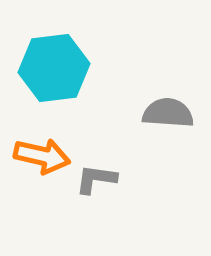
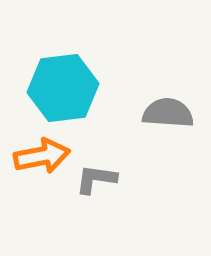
cyan hexagon: moved 9 px right, 20 px down
orange arrow: rotated 24 degrees counterclockwise
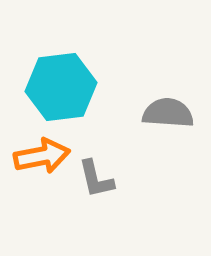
cyan hexagon: moved 2 px left, 1 px up
gray L-shape: rotated 111 degrees counterclockwise
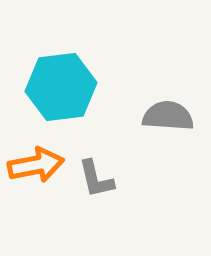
gray semicircle: moved 3 px down
orange arrow: moved 6 px left, 9 px down
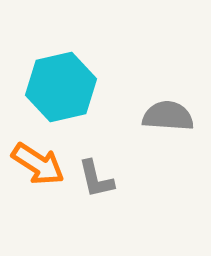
cyan hexagon: rotated 6 degrees counterclockwise
orange arrow: moved 2 px right, 1 px up; rotated 44 degrees clockwise
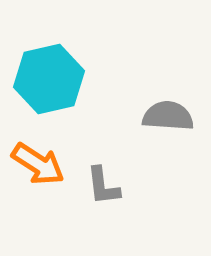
cyan hexagon: moved 12 px left, 8 px up
gray L-shape: moved 7 px right, 7 px down; rotated 6 degrees clockwise
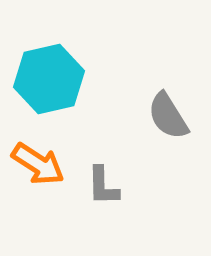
gray semicircle: rotated 126 degrees counterclockwise
gray L-shape: rotated 6 degrees clockwise
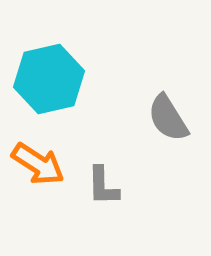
gray semicircle: moved 2 px down
